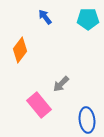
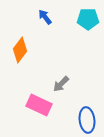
pink rectangle: rotated 25 degrees counterclockwise
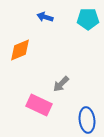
blue arrow: rotated 35 degrees counterclockwise
orange diamond: rotated 30 degrees clockwise
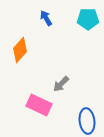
blue arrow: moved 1 px right, 1 px down; rotated 42 degrees clockwise
orange diamond: rotated 25 degrees counterclockwise
blue ellipse: moved 1 px down
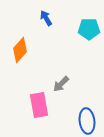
cyan pentagon: moved 1 px right, 10 px down
pink rectangle: rotated 55 degrees clockwise
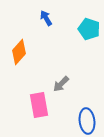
cyan pentagon: rotated 20 degrees clockwise
orange diamond: moved 1 px left, 2 px down
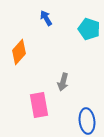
gray arrow: moved 2 px right, 2 px up; rotated 30 degrees counterclockwise
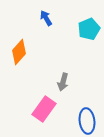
cyan pentagon: rotated 30 degrees clockwise
pink rectangle: moved 5 px right, 4 px down; rotated 45 degrees clockwise
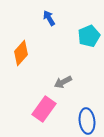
blue arrow: moved 3 px right
cyan pentagon: moved 7 px down
orange diamond: moved 2 px right, 1 px down
gray arrow: rotated 48 degrees clockwise
